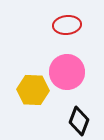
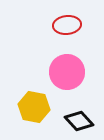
yellow hexagon: moved 1 px right, 17 px down; rotated 8 degrees clockwise
black diamond: rotated 64 degrees counterclockwise
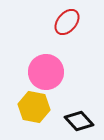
red ellipse: moved 3 px up; rotated 44 degrees counterclockwise
pink circle: moved 21 px left
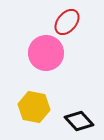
pink circle: moved 19 px up
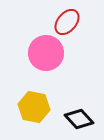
black diamond: moved 2 px up
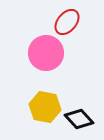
yellow hexagon: moved 11 px right
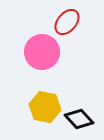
pink circle: moved 4 px left, 1 px up
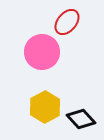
yellow hexagon: rotated 20 degrees clockwise
black diamond: moved 2 px right
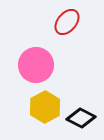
pink circle: moved 6 px left, 13 px down
black diamond: moved 1 px up; rotated 20 degrees counterclockwise
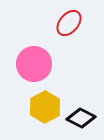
red ellipse: moved 2 px right, 1 px down
pink circle: moved 2 px left, 1 px up
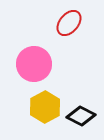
black diamond: moved 2 px up
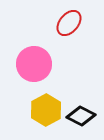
yellow hexagon: moved 1 px right, 3 px down
